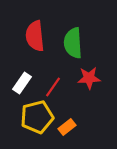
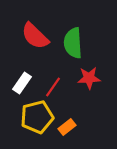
red semicircle: rotated 40 degrees counterclockwise
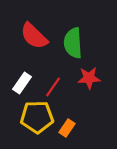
red semicircle: moved 1 px left
yellow pentagon: rotated 12 degrees clockwise
orange rectangle: moved 1 px down; rotated 18 degrees counterclockwise
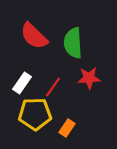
yellow pentagon: moved 2 px left, 3 px up
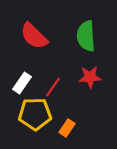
green semicircle: moved 13 px right, 7 px up
red star: moved 1 px right, 1 px up
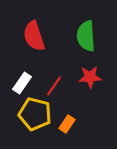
red semicircle: rotated 28 degrees clockwise
red line: moved 1 px right, 1 px up
yellow pentagon: rotated 16 degrees clockwise
orange rectangle: moved 4 px up
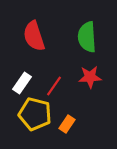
green semicircle: moved 1 px right, 1 px down
